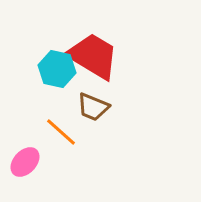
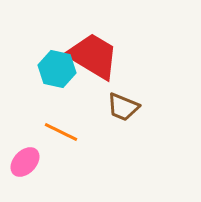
brown trapezoid: moved 30 px right
orange line: rotated 16 degrees counterclockwise
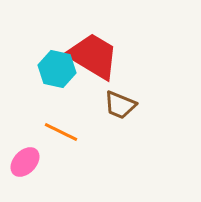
brown trapezoid: moved 3 px left, 2 px up
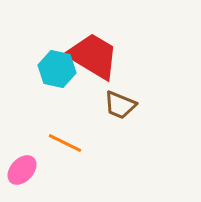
orange line: moved 4 px right, 11 px down
pink ellipse: moved 3 px left, 8 px down
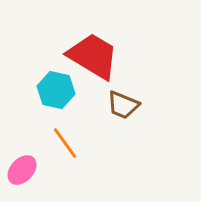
cyan hexagon: moved 1 px left, 21 px down
brown trapezoid: moved 3 px right
orange line: rotated 28 degrees clockwise
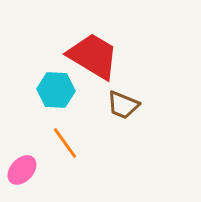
cyan hexagon: rotated 9 degrees counterclockwise
